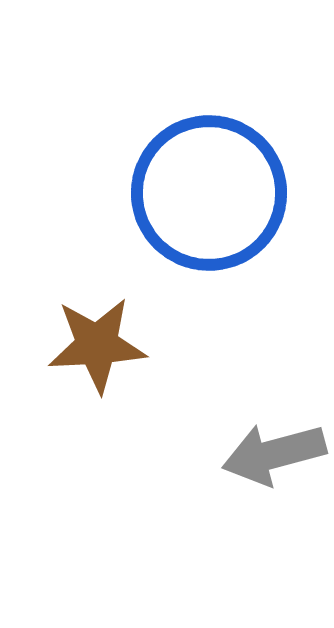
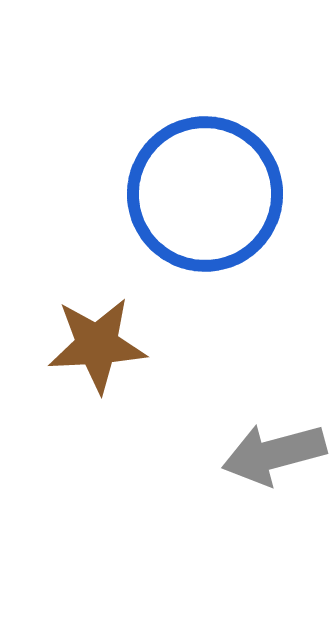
blue circle: moved 4 px left, 1 px down
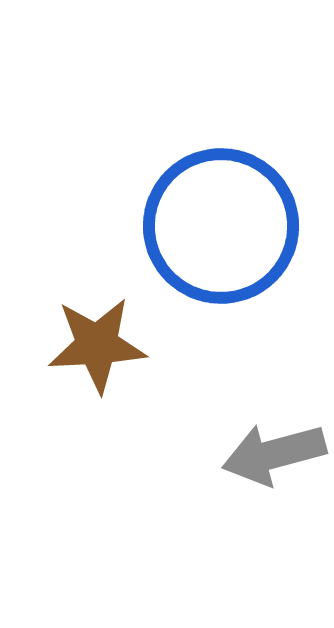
blue circle: moved 16 px right, 32 px down
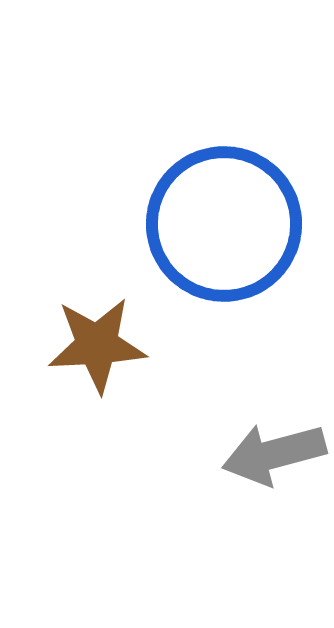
blue circle: moved 3 px right, 2 px up
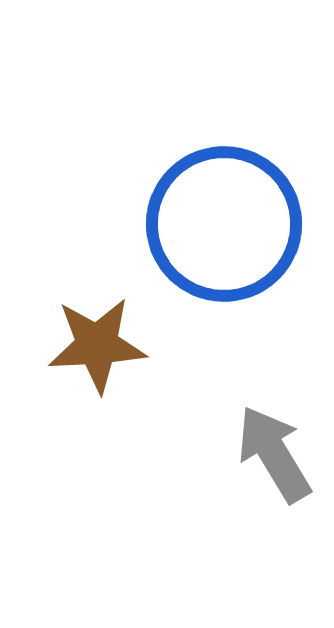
gray arrow: rotated 74 degrees clockwise
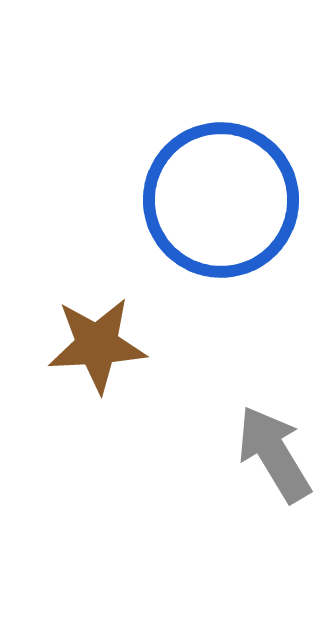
blue circle: moved 3 px left, 24 px up
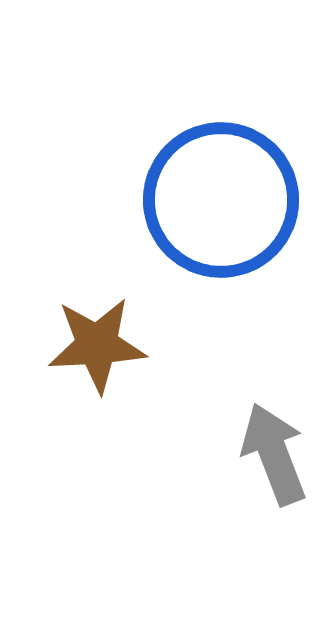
gray arrow: rotated 10 degrees clockwise
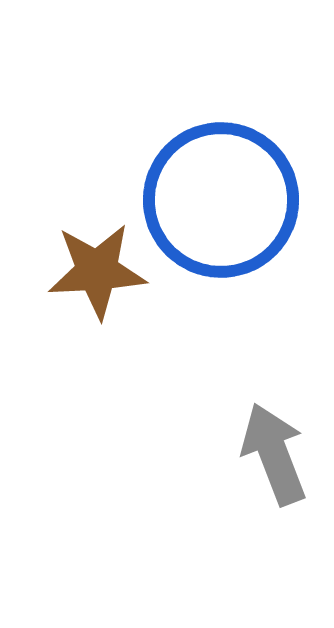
brown star: moved 74 px up
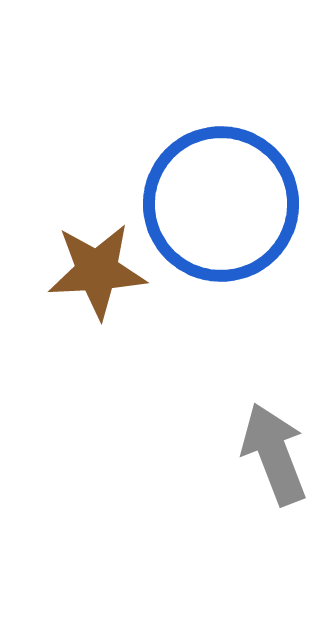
blue circle: moved 4 px down
